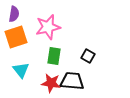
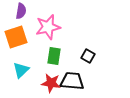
purple semicircle: moved 7 px right, 3 px up
cyan triangle: rotated 24 degrees clockwise
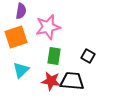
red star: moved 2 px up
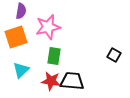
black square: moved 26 px right, 1 px up
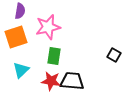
purple semicircle: moved 1 px left
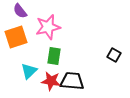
purple semicircle: rotated 133 degrees clockwise
cyan triangle: moved 8 px right, 1 px down
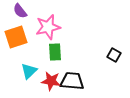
green rectangle: moved 1 px right, 4 px up; rotated 12 degrees counterclockwise
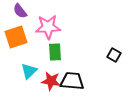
pink star: rotated 10 degrees clockwise
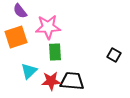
red star: rotated 12 degrees counterclockwise
